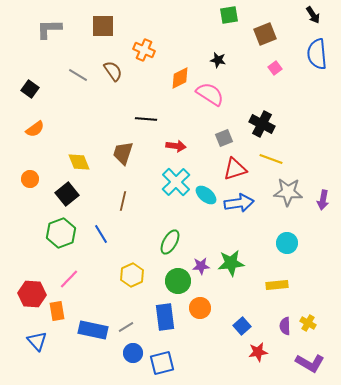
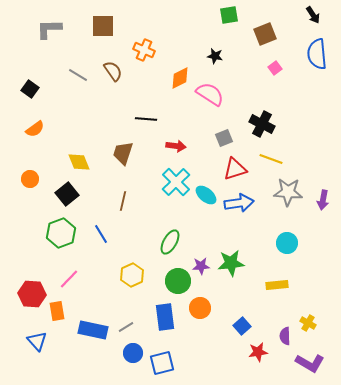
black star at (218, 60): moved 3 px left, 4 px up
purple semicircle at (285, 326): moved 10 px down
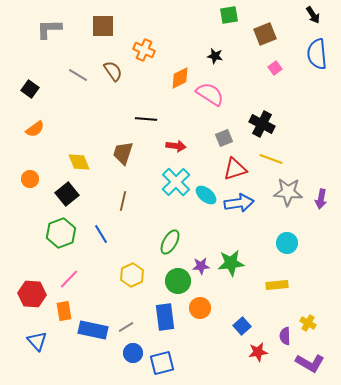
purple arrow at (323, 200): moved 2 px left, 1 px up
orange rectangle at (57, 311): moved 7 px right
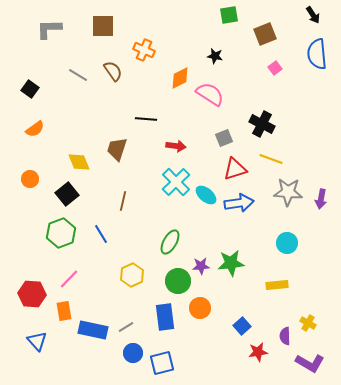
brown trapezoid at (123, 153): moved 6 px left, 4 px up
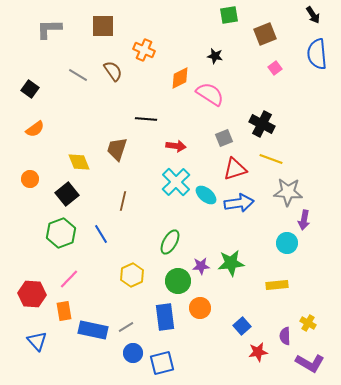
purple arrow at (321, 199): moved 17 px left, 21 px down
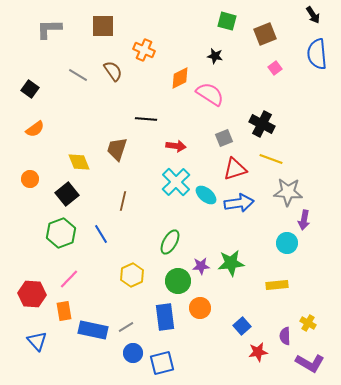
green square at (229, 15): moved 2 px left, 6 px down; rotated 24 degrees clockwise
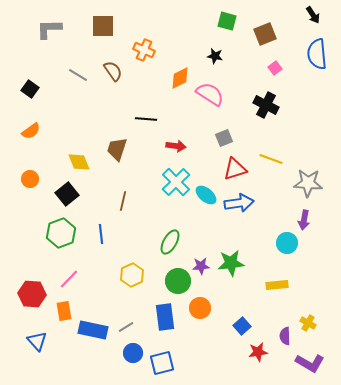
black cross at (262, 124): moved 4 px right, 19 px up
orange semicircle at (35, 129): moved 4 px left, 2 px down
gray star at (288, 192): moved 20 px right, 9 px up
blue line at (101, 234): rotated 24 degrees clockwise
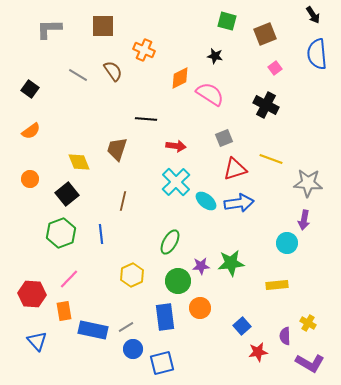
cyan ellipse at (206, 195): moved 6 px down
blue circle at (133, 353): moved 4 px up
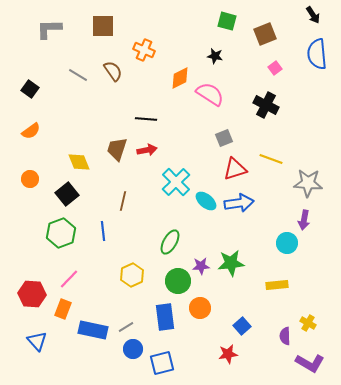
red arrow at (176, 146): moved 29 px left, 4 px down; rotated 18 degrees counterclockwise
blue line at (101, 234): moved 2 px right, 3 px up
orange rectangle at (64, 311): moved 1 px left, 2 px up; rotated 30 degrees clockwise
red star at (258, 352): moved 30 px left, 2 px down
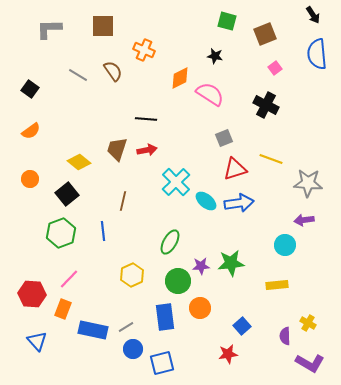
yellow diamond at (79, 162): rotated 30 degrees counterclockwise
purple arrow at (304, 220): rotated 72 degrees clockwise
cyan circle at (287, 243): moved 2 px left, 2 px down
